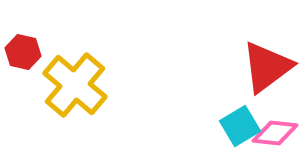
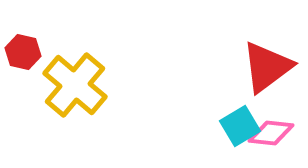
pink diamond: moved 4 px left
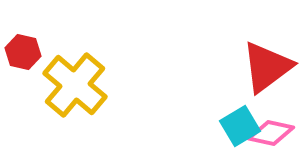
pink diamond: rotated 6 degrees clockwise
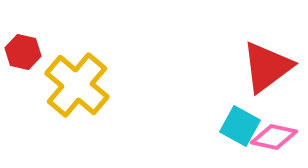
yellow cross: moved 2 px right
cyan square: rotated 30 degrees counterclockwise
pink diamond: moved 3 px right, 4 px down
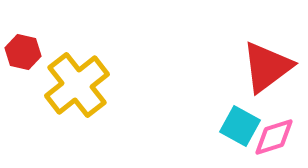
yellow cross: rotated 12 degrees clockwise
pink diamond: rotated 30 degrees counterclockwise
